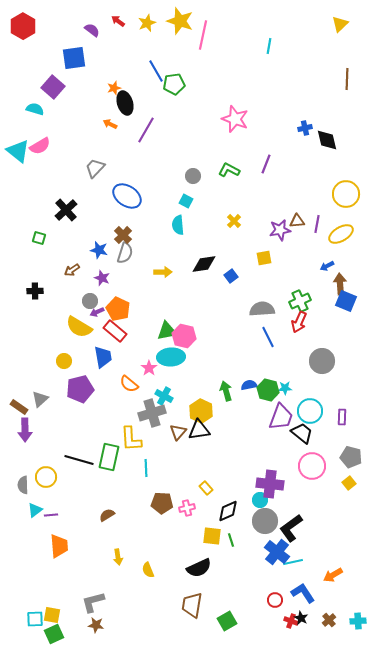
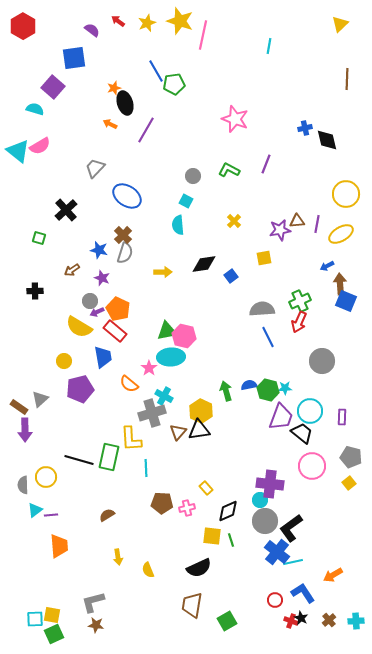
cyan cross at (358, 621): moved 2 px left
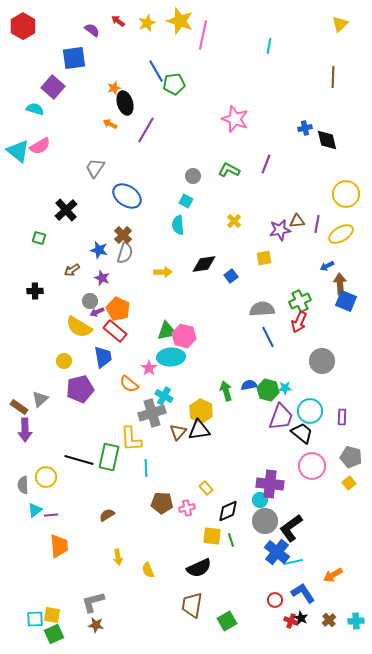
brown line at (347, 79): moved 14 px left, 2 px up
gray trapezoid at (95, 168): rotated 10 degrees counterclockwise
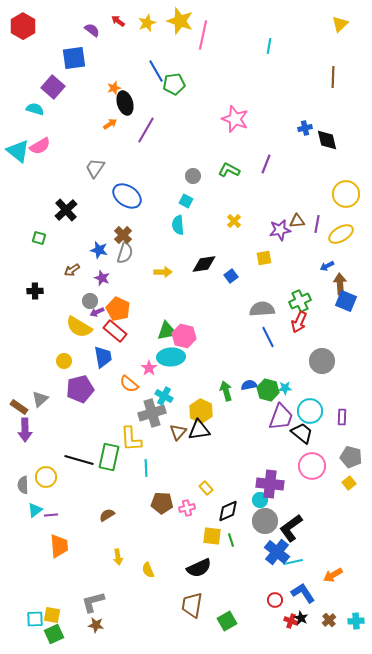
orange arrow at (110, 124): rotated 120 degrees clockwise
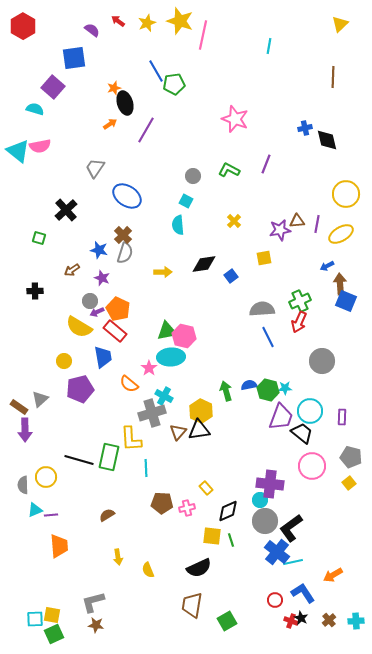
pink semicircle at (40, 146): rotated 20 degrees clockwise
cyan triangle at (35, 510): rotated 14 degrees clockwise
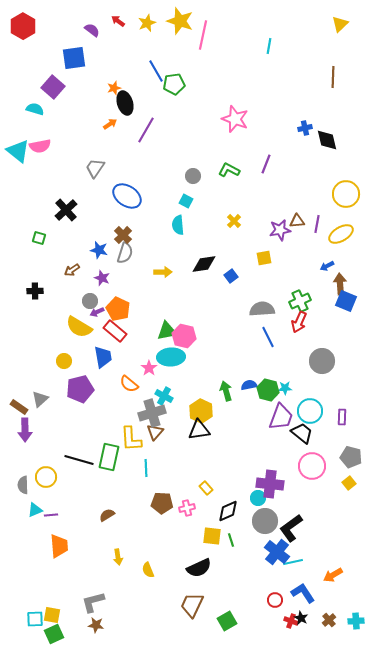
brown triangle at (178, 432): moved 23 px left
cyan circle at (260, 500): moved 2 px left, 2 px up
brown trapezoid at (192, 605): rotated 16 degrees clockwise
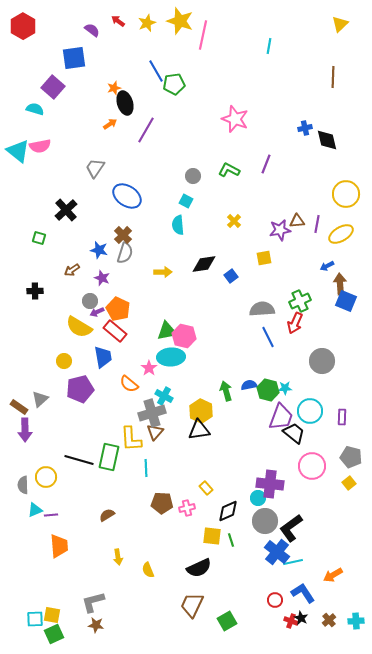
red arrow at (299, 322): moved 4 px left, 1 px down
black trapezoid at (302, 433): moved 8 px left
